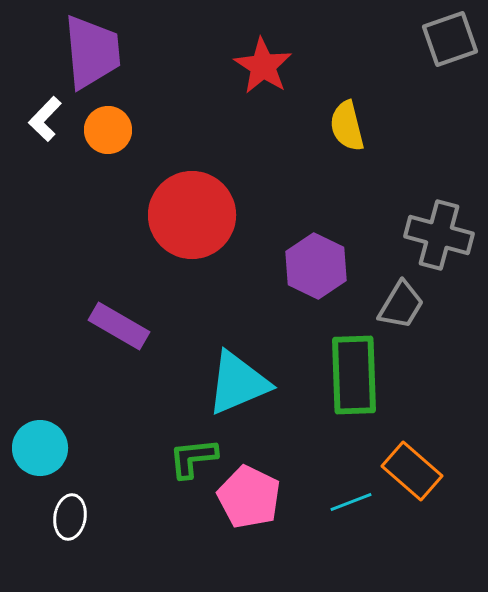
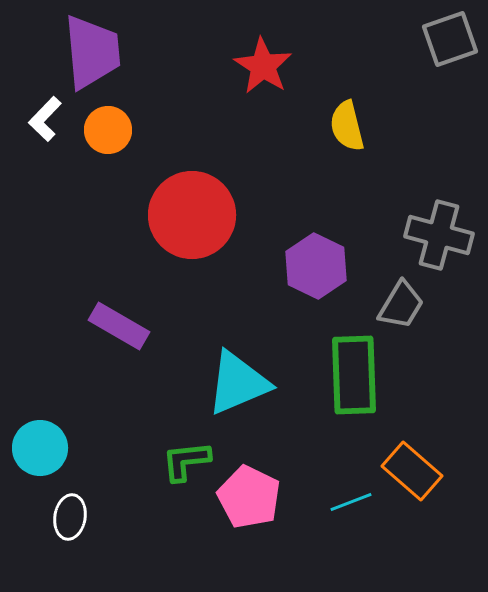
green L-shape: moved 7 px left, 3 px down
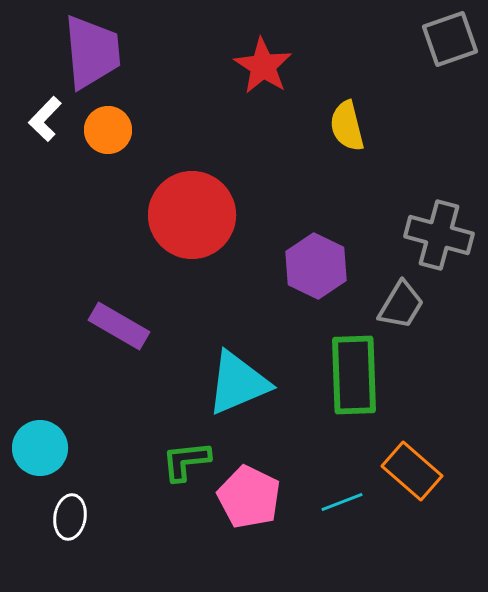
cyan line: moved 9 px left
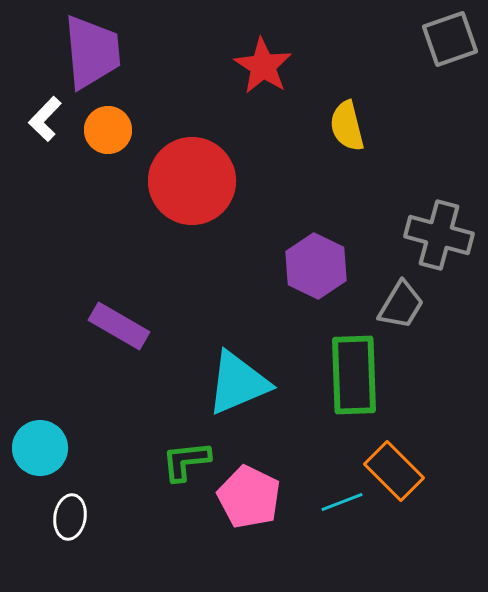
red circle: moved 34 px up
orange rectangle: moved 18 px left; rotated 4 degrees clockwise
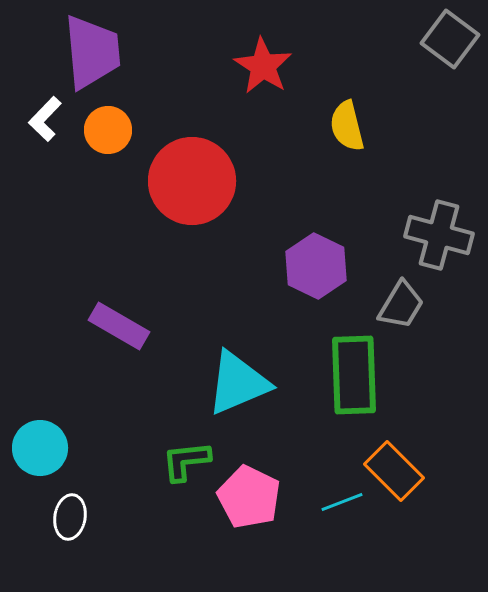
gray square: rotated 34 degrees counterclockwise
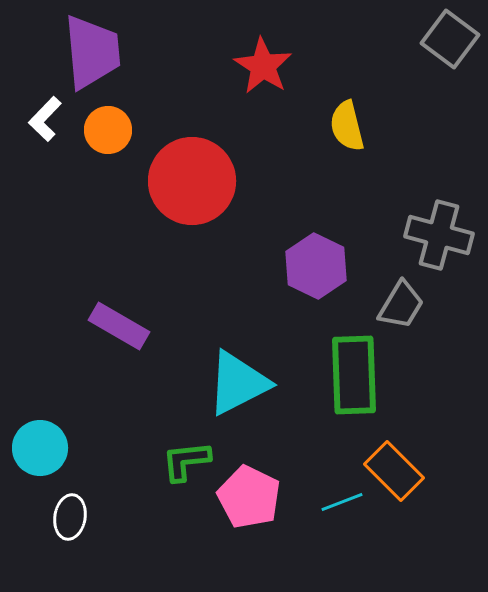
cyan triangle: rotated 4 degrees counterclockwise
